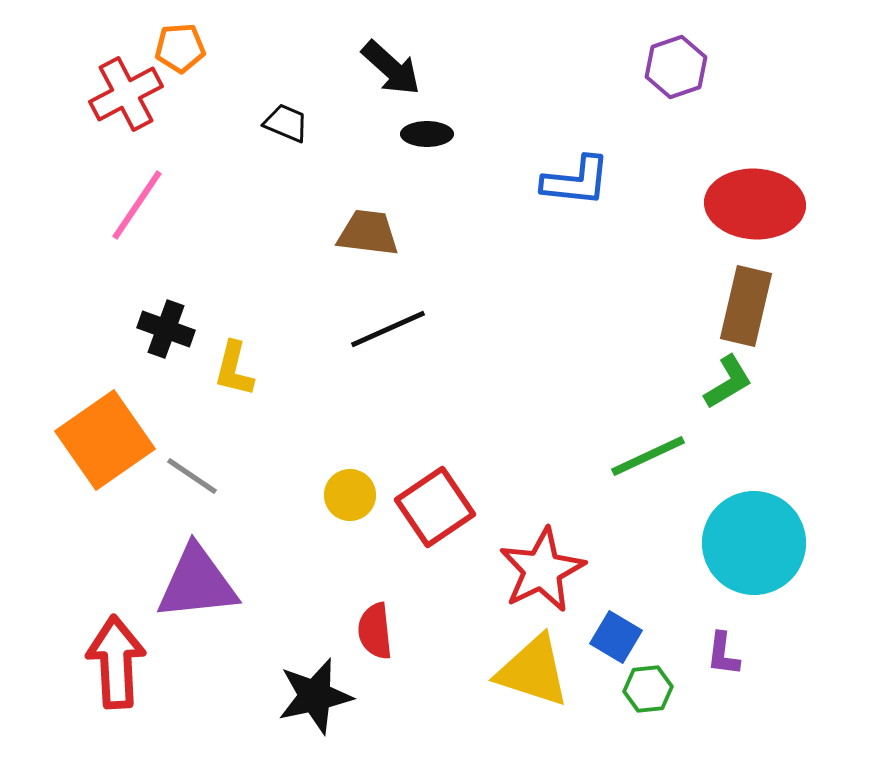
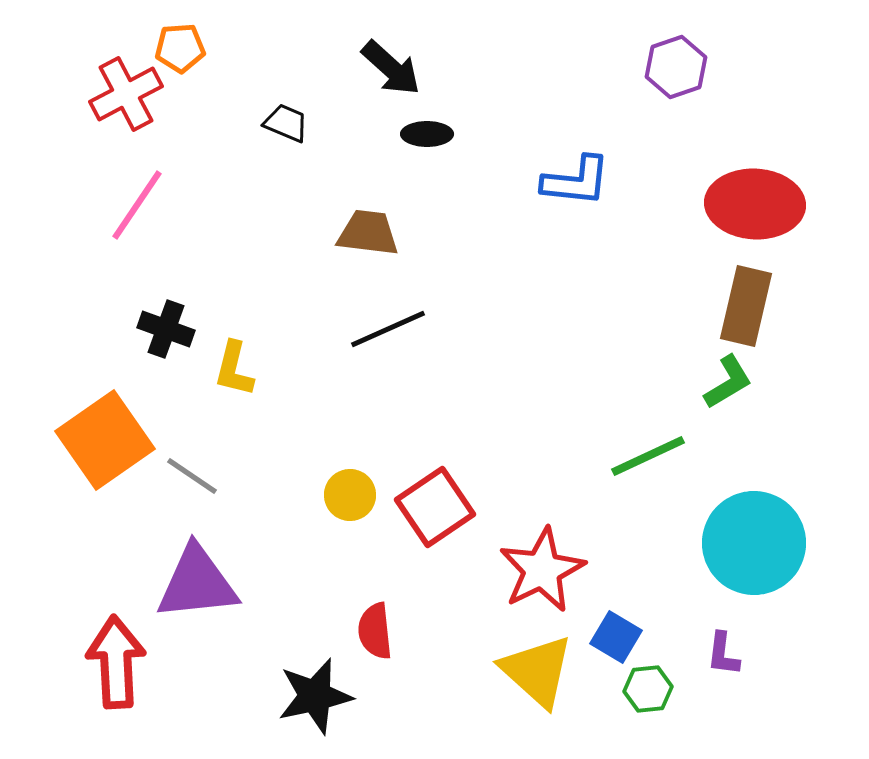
yellow triangle: moved 4 px right; rotated 24 degrees clockwise
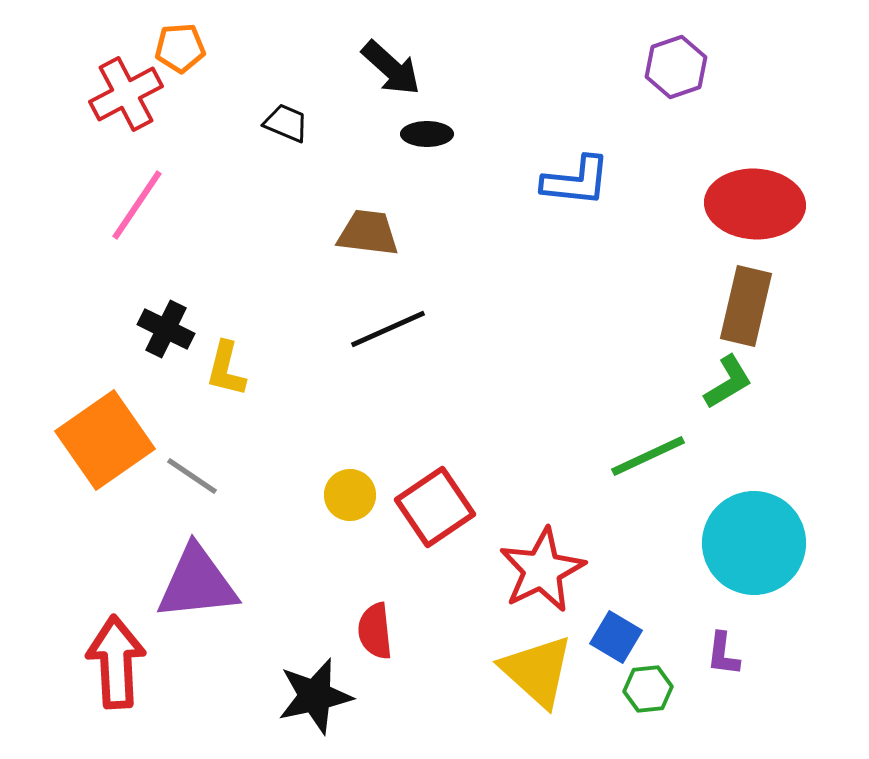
black cross: rotated 6 degrees clockwise
yellow L-shape: moved 8 px left
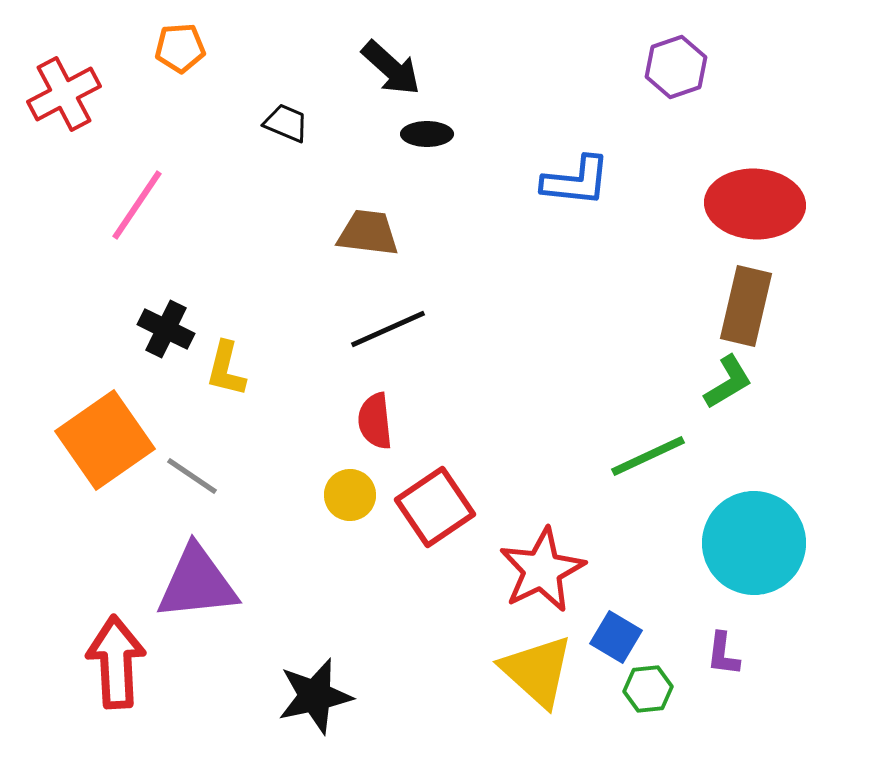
red cross: moved 62 px left
red semicircle: moved 210 px up
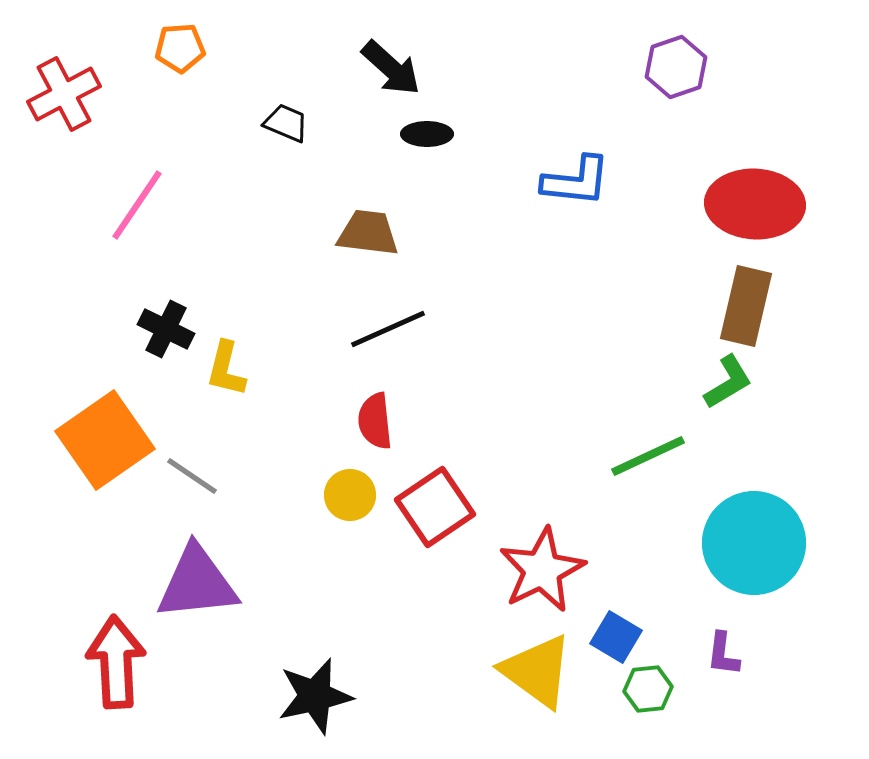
yellow triangle: rotated 6 degrees counterclockwise
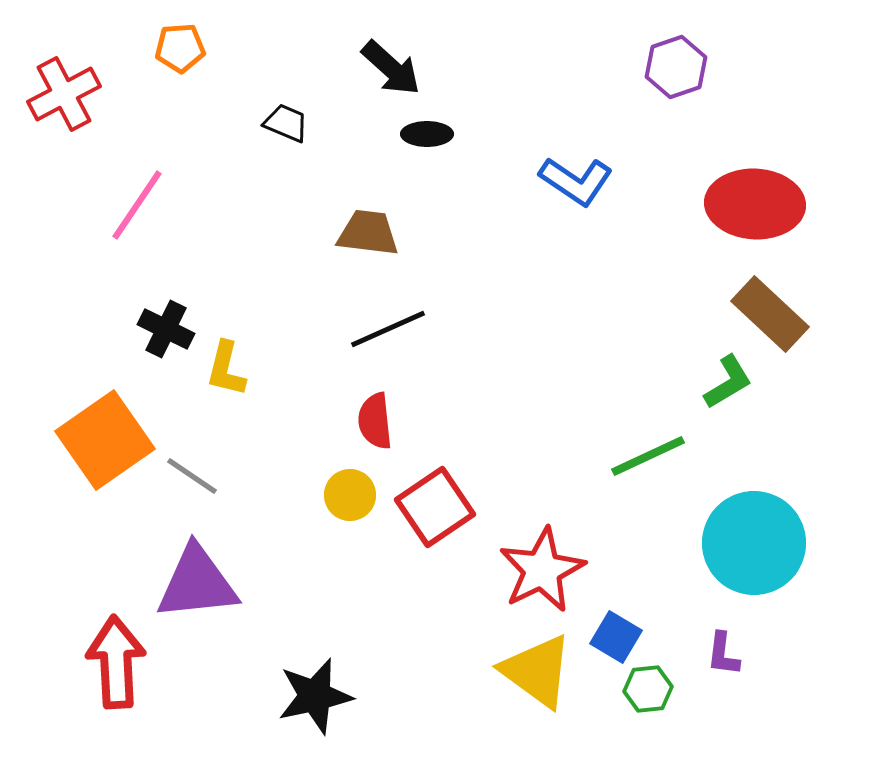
blue L-shape: rotated 28 degrees clockwise
brown rectangle: moved 24 px right, 8 px down; rotated 60 degrees counterclockwise
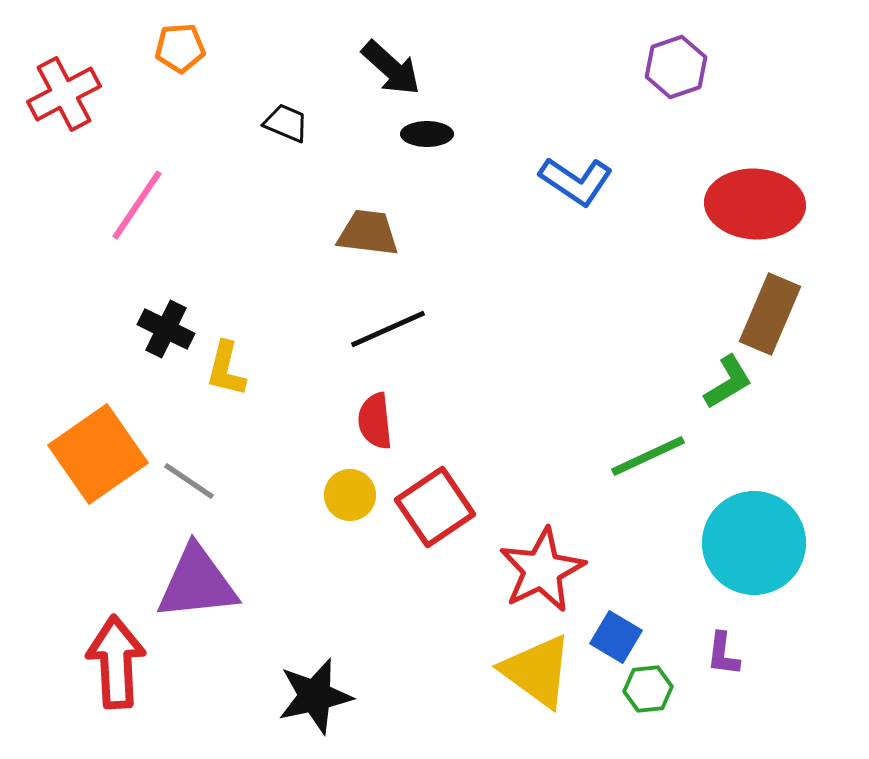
brown rectangle: rotated 70 degrees clockwise
orange square: moved 7 px left, 14 px down
gray line: moved 3 px left, 5 px down
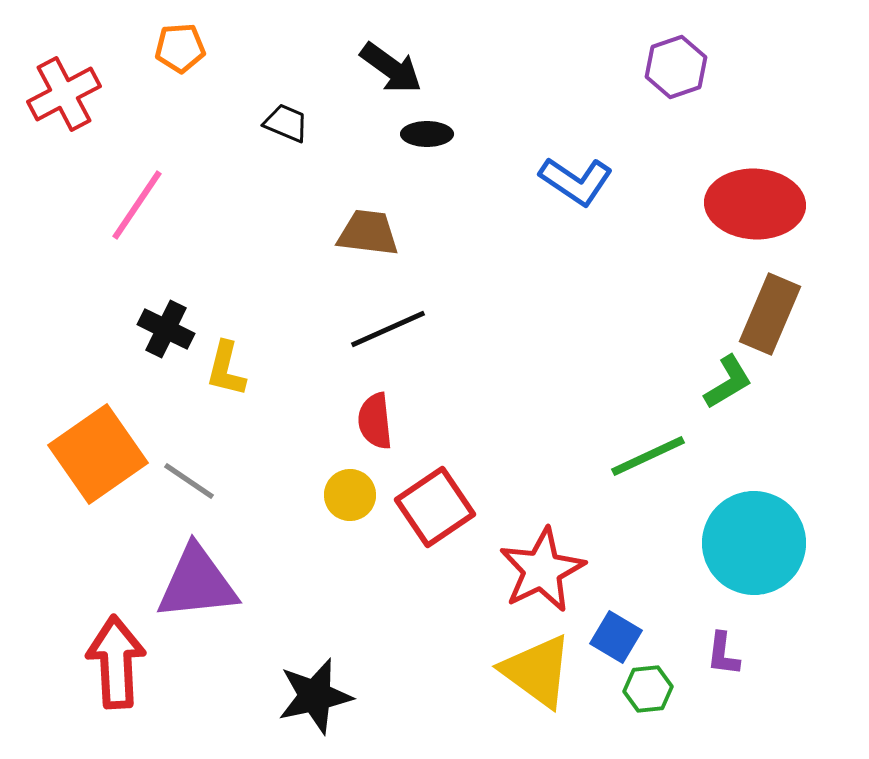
black arrow: rotated 6 degrees counterclockwise
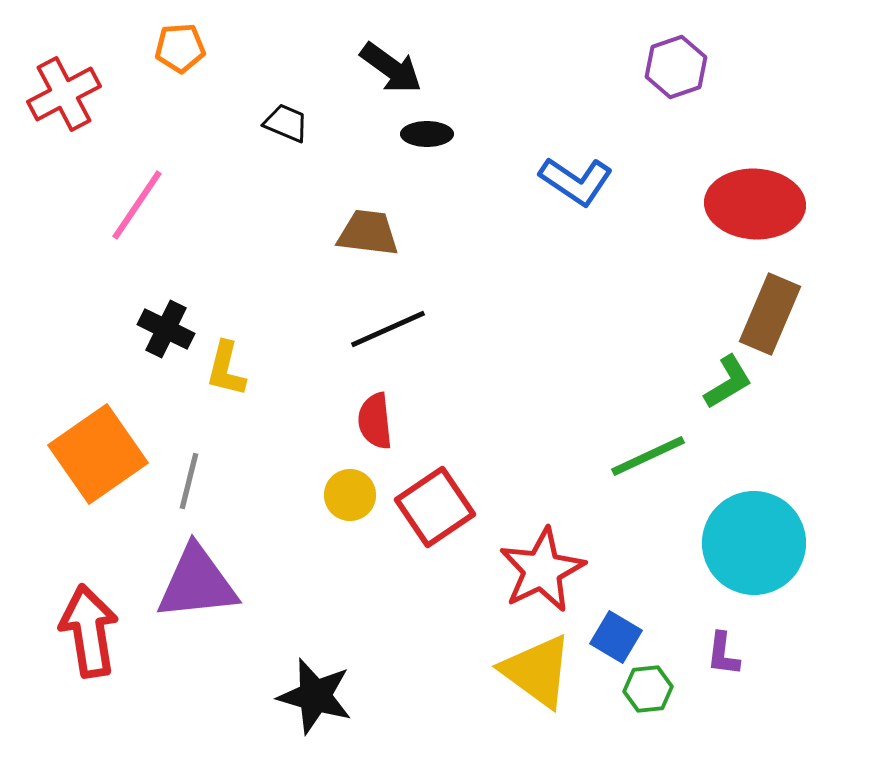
gray line: rotated 70 degrees clockwise
red arrow: moved 27 px left, 31 px up; rotated 6 degrees counterclockwise
black star: rotated 28 degrees clockwise
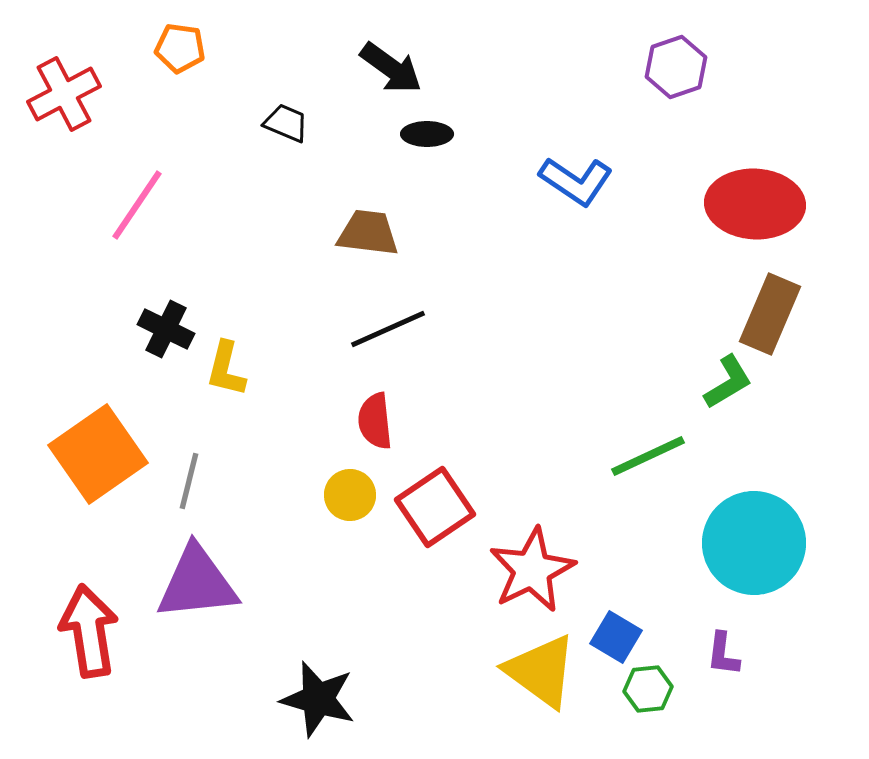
orange pentagon: rotated 12 degrees clockwise
red star: moved 10 px left
yellow triangle: moved 4 px right
black star: moved 3 px right, 3 px down
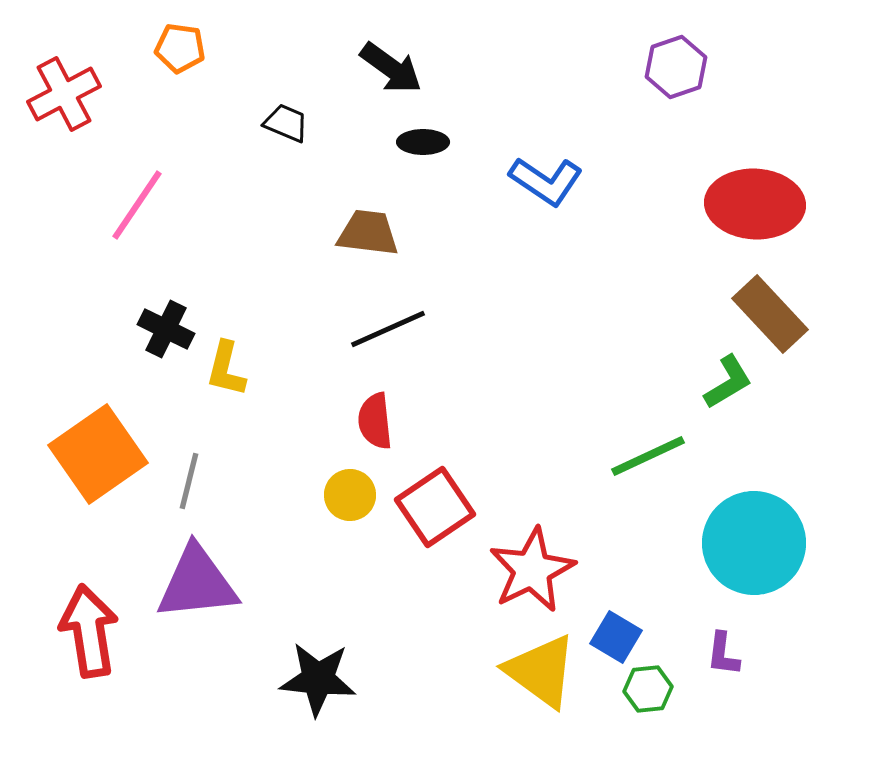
black ellipse: moved 4 px left, 8 px down
blue L-shape: moved 30 px left
brown rectangle: rotated 66 degrees counterclockwise
black star: moved 20 px up; rotated 10 degrees counterclockwise
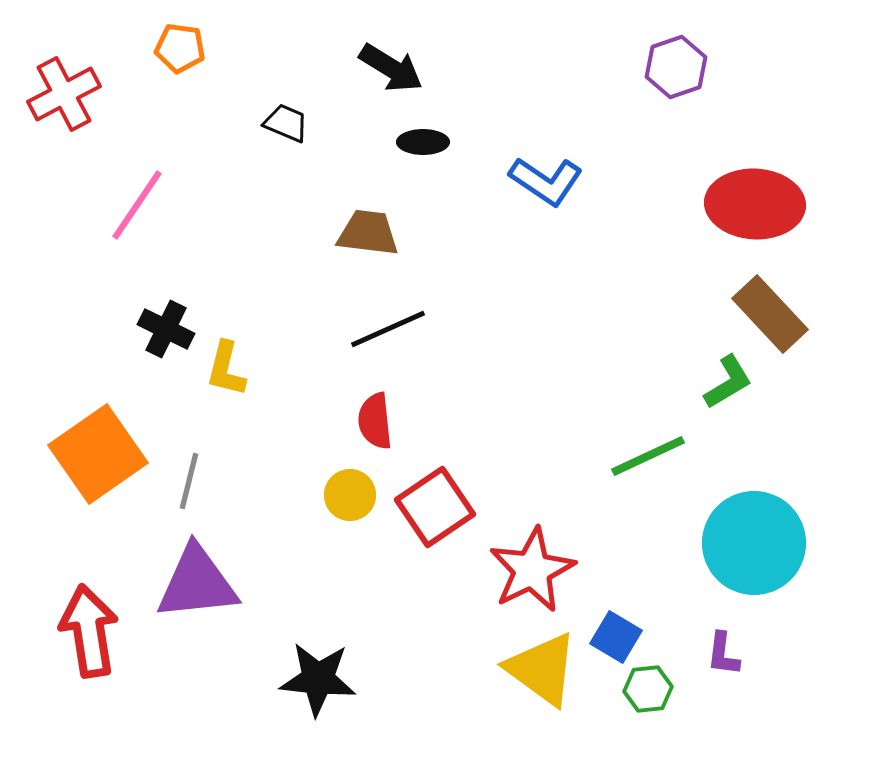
black arrow: rotated 4 degrees counterclockwise
yellow triangle: moved 1 px right, 2 px up
